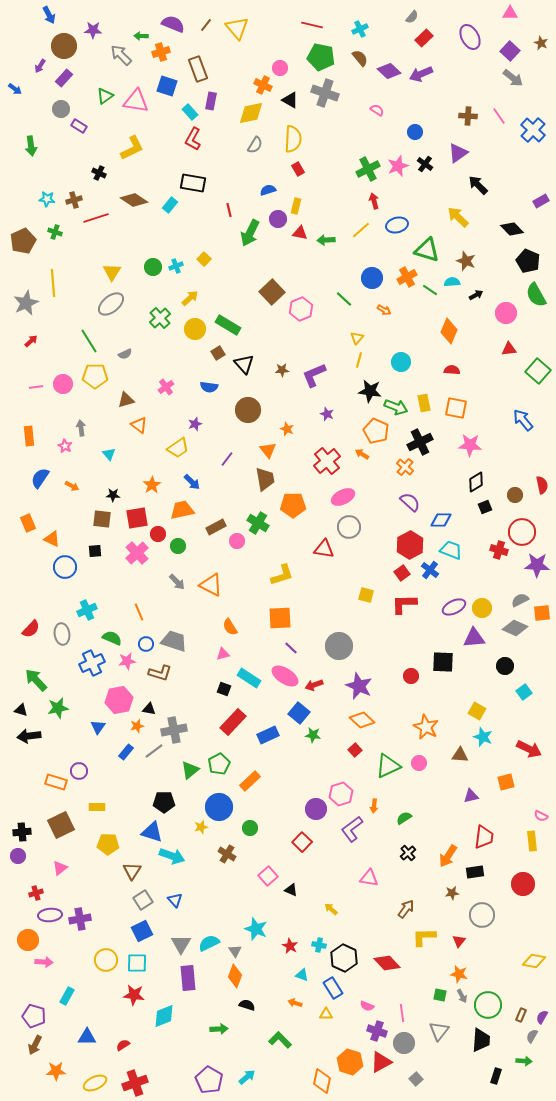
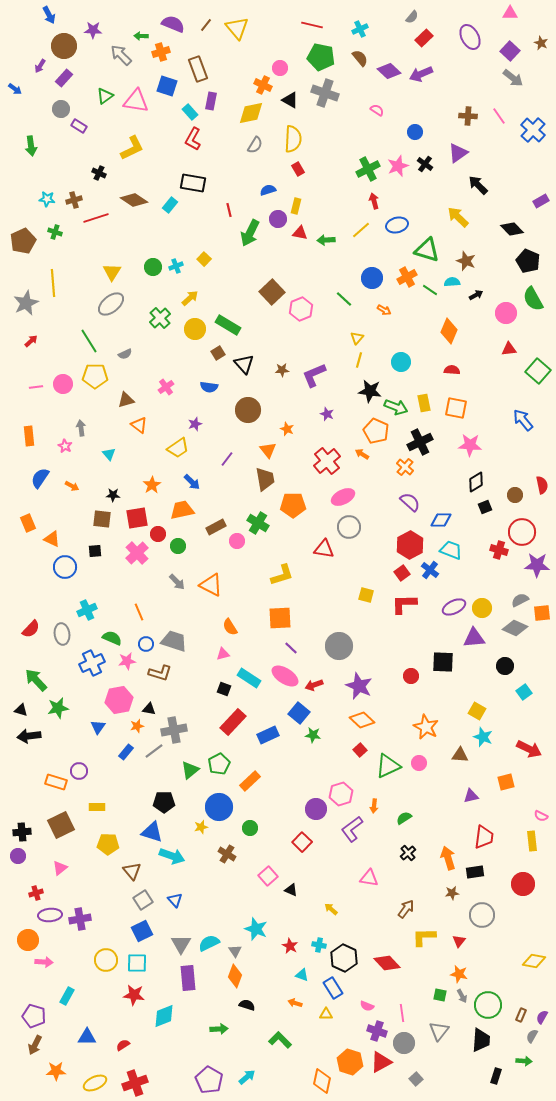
green semicircle at (536, 295): moved 3 px left, 4 px down
red square at (355, 750): moved 5 px right
orange arrow at (448, 856): moved 2 px down; rotated 130 degrees clockwise
brown triangle at (132, 871): rotated 12 degrees counterclockwise
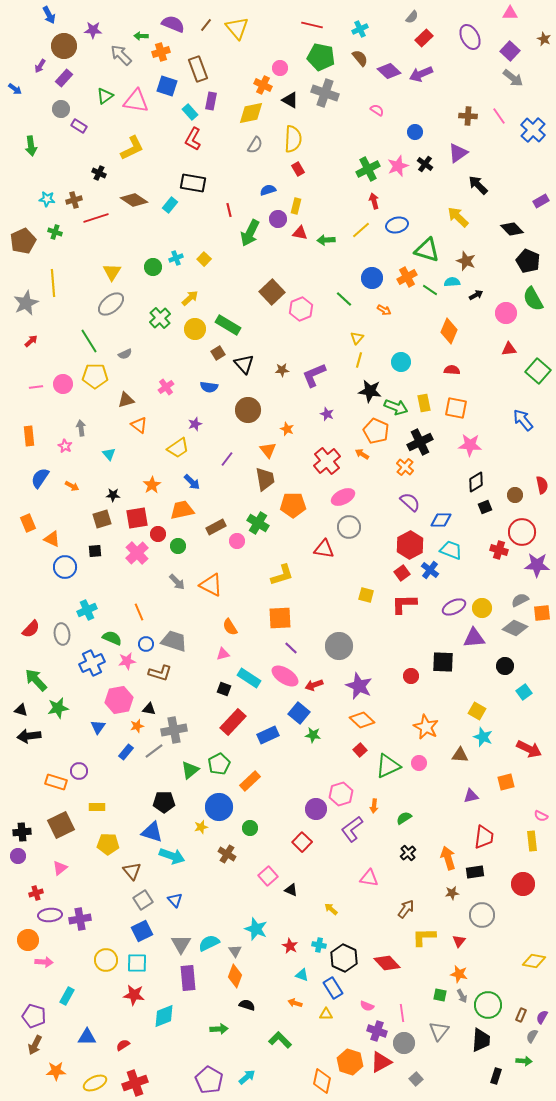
brown star at (541, 43): moved 3 px right, 4 px up
cyan cross at (176, 266): moved 8 px up
brown square at (102, 519): rotated 24 degrees counterclockwise
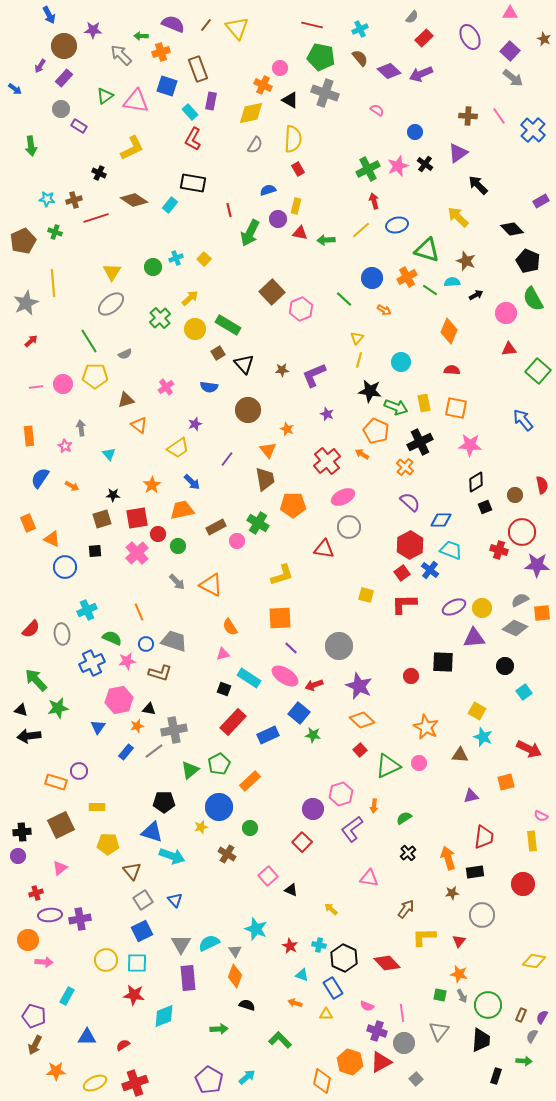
purple circle at (316, 809): moved 3 px left
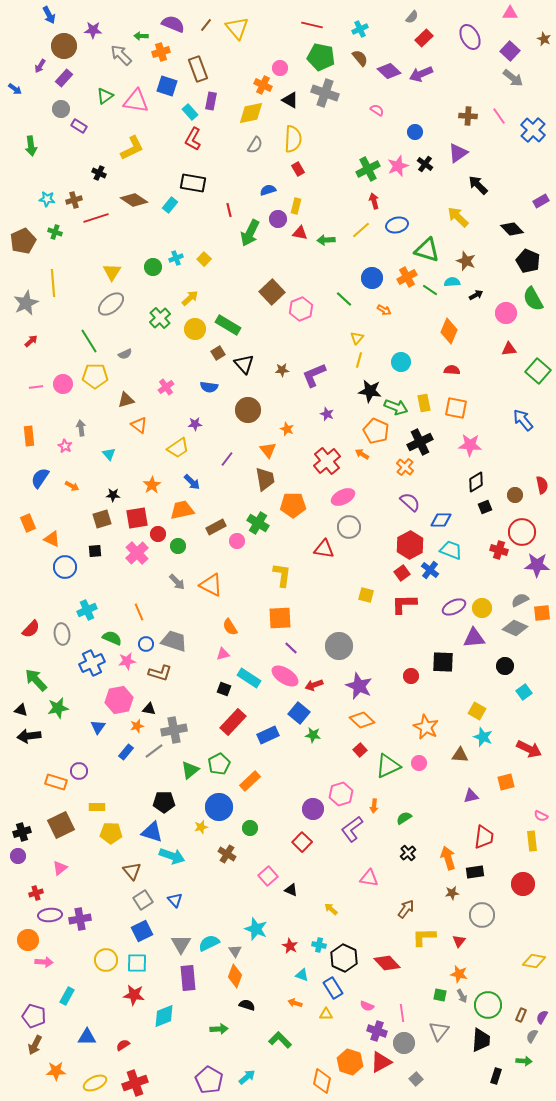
purple star at (195, 424): rotated 16 degrees clockwise
yellow L-shape at (282, 575): rotated 65 degrees counterclockwise
black cross at (22, 832): rotated 12 degrees counterclockwise
yellow pentagon at (108, 844): moved 3 px right, 11 px up
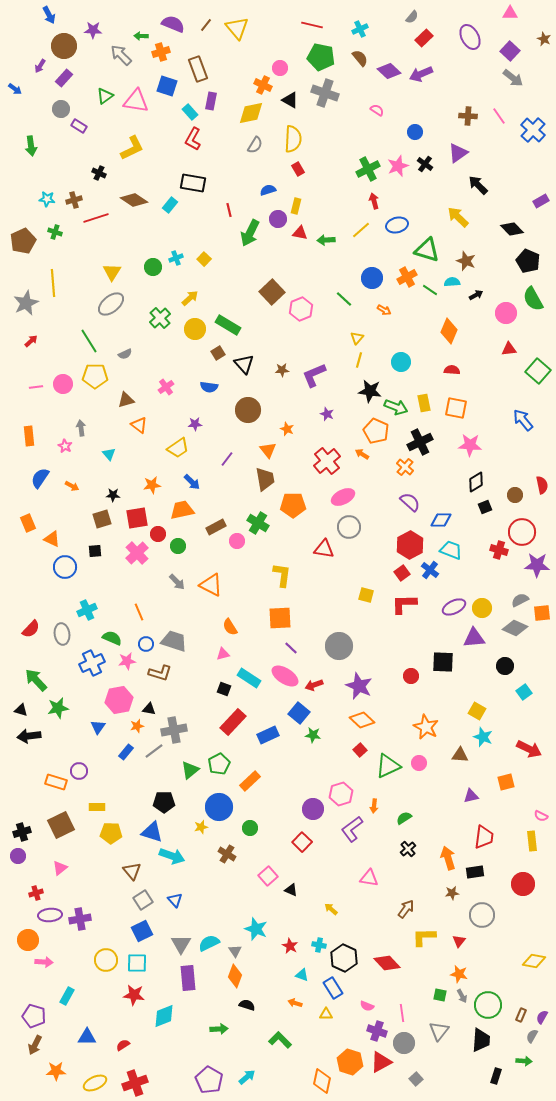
orange star at (152, 485): rotated 24 degrees clockwise
black cross at (408, 853): moved 4 px up
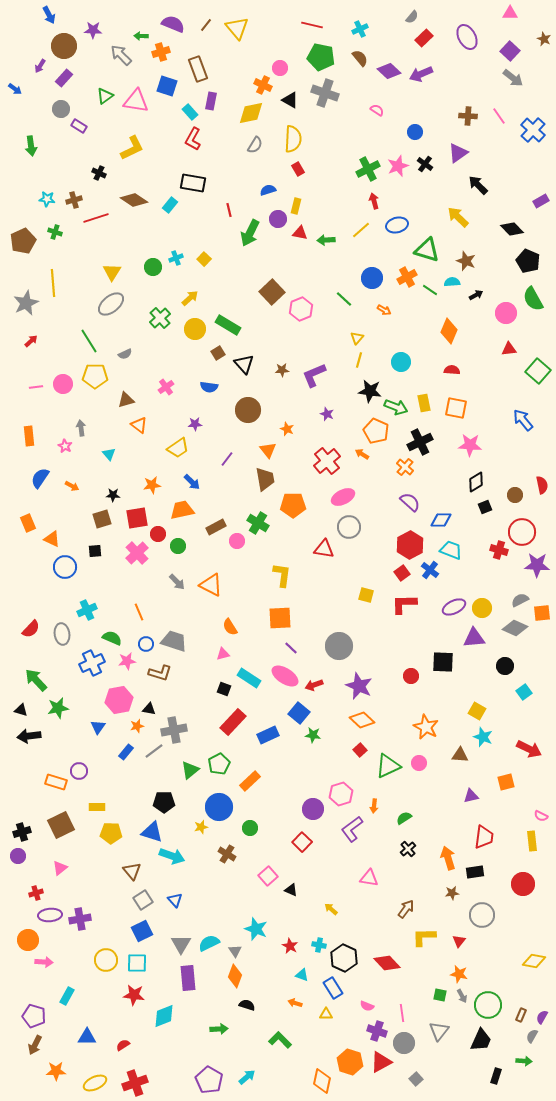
purple ellipse at (470, 37): moved 3 px left
black trapezoid at (481, 1040): rotated 20 degrees clockwise
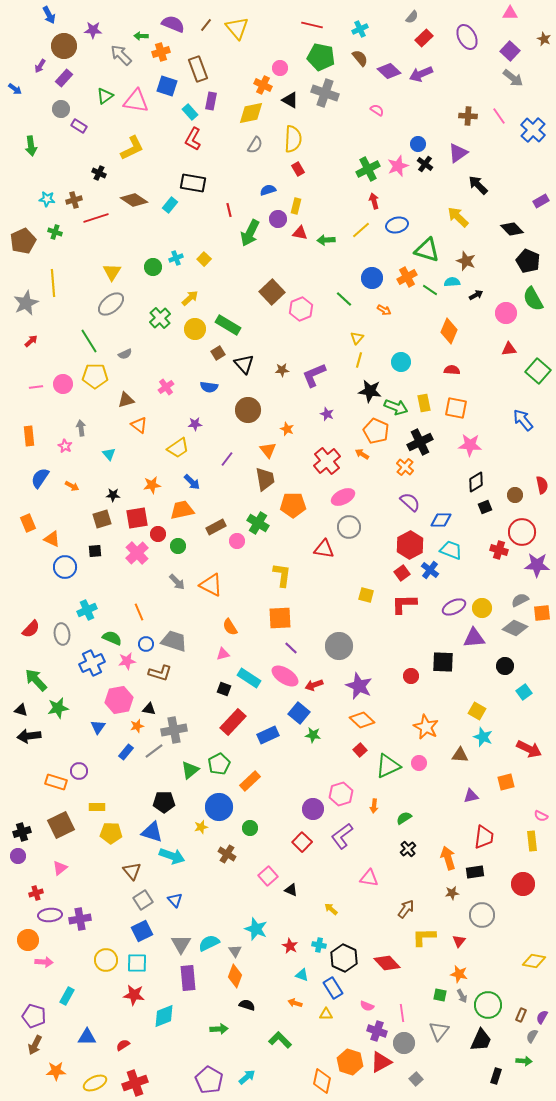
blue circle at (415, 132): moved 3 px right, 12 px down
purple L-shape at (352, 829): moved 10 px left, 7 px down
